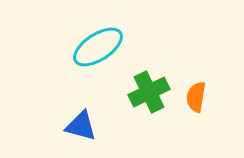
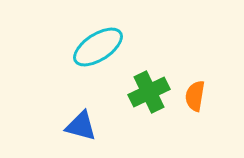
orange semicircle: moved 1 px left, 1 px up
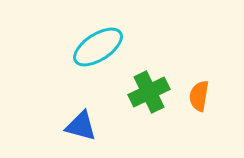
orange semicircle: moved 4 px right
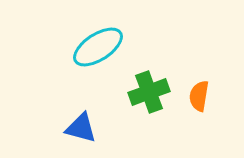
green cross: rotated 6 degrees clockwise
blue triangle: moved 2 px down
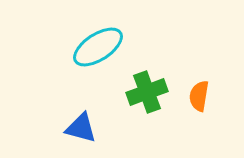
green cross: moved 2 px left
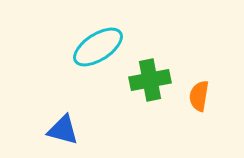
green cross: moved 3 px right, 12 px up; rotated 9 degrees clockwise
blue triangle: moved 18 px left, 2 px down
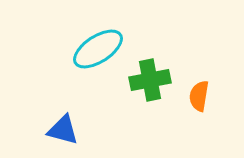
cyan ellipse: moved 2 px down
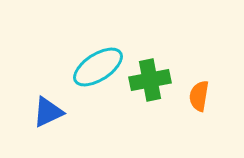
cyan ellipse: moved 18 px down
blue triangle: moved 15 px left, 18 px up; rotated 40 degrees counterclockwise
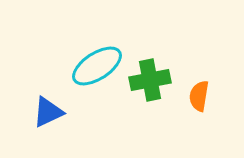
cyan ellipse: moved 1 px left, 1 px up
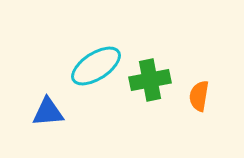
cyan ellipse: moved 1 px left
blue triangle: rotated 20 degrees clockwise
